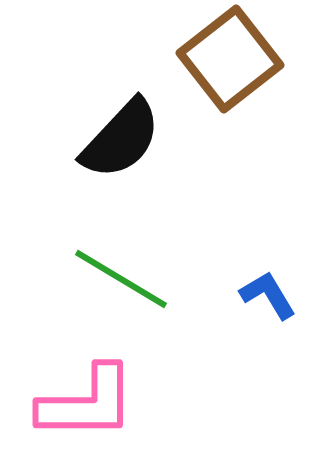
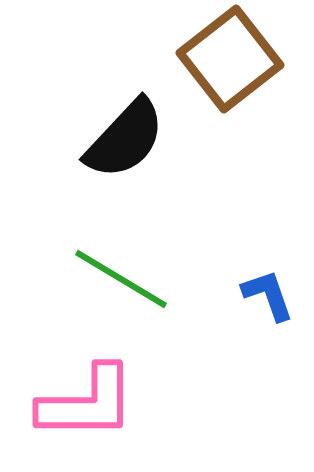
black semicircle: moved 4 px right
blue L-shape: rotated 12 degrees clockwise
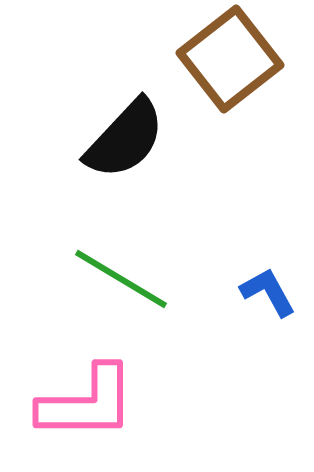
blue L-shape: moved 3 px up; rotated 10 degrees counterclockwise
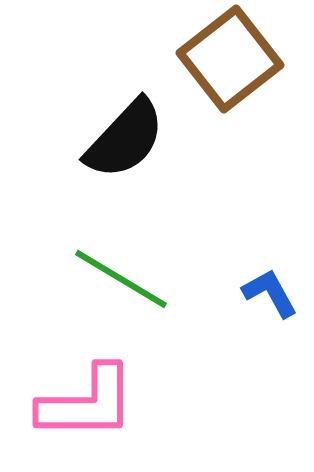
blue L-shape: moved 2 px right, 1 px down
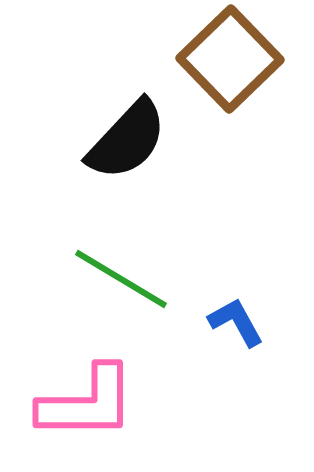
brown square: rotated 6 degrees counterclockwise
black semicircle: moved 2 px right, 1 px down
blue L-shape: moved 34 px left, 29 px down
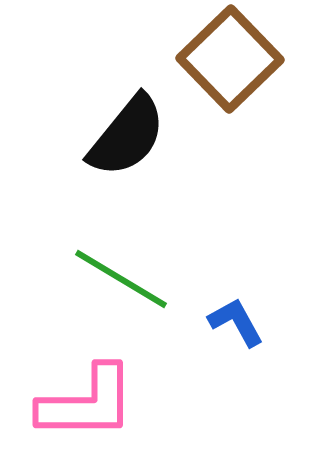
black semicircle: moved 4 px up; rotated 4 degrees counterclockwise
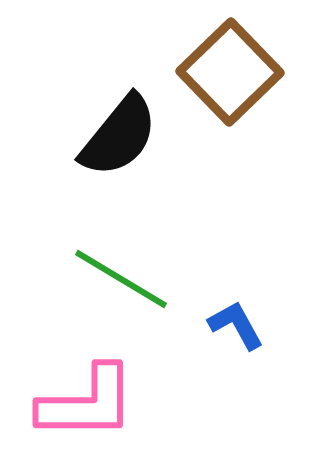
brown square: moved 13 px down
black semicircle: moved 8 px left
blue L-shape: moved 3 px down
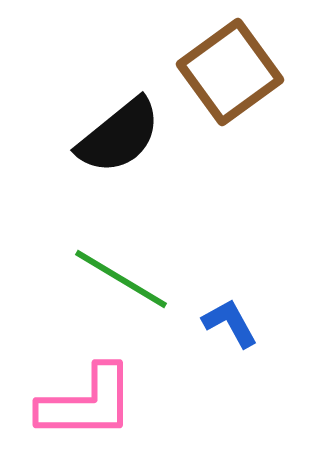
brown square: rotated 8 degrees clockwise
black semicircle: rotated 12 degrees clockwise
blue L-shape: moved 6 px left, 2 px up
